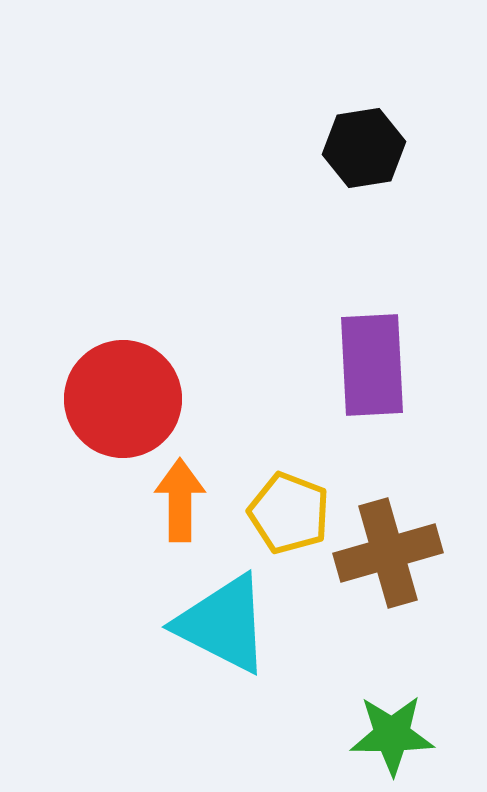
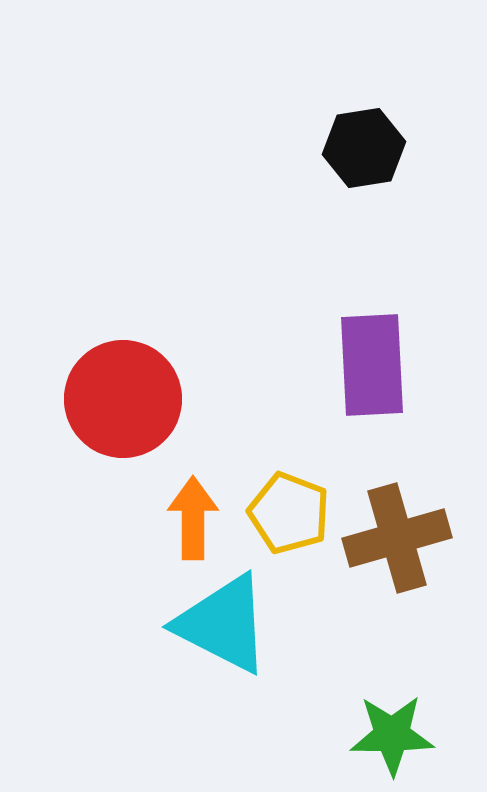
orange arrow: moved 13 px right, 18 px down
brown cross: moved 9 px right, 15 px up
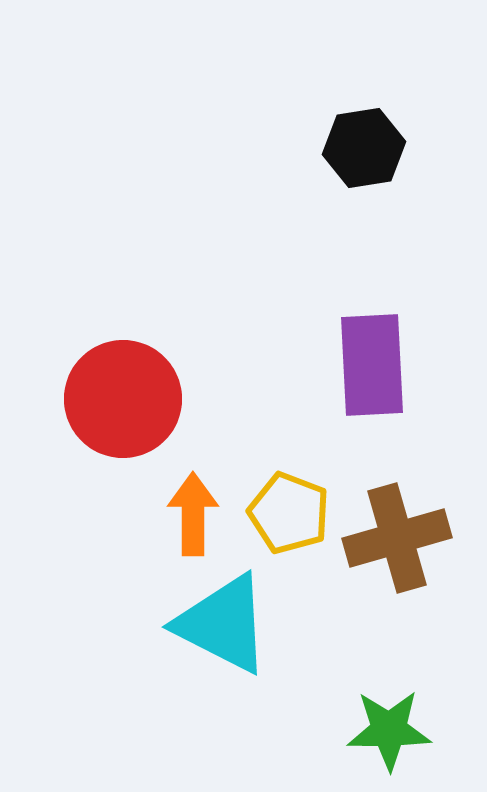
orange arrow: moved 4 px up
green star: moved 3 px left, 5 px up
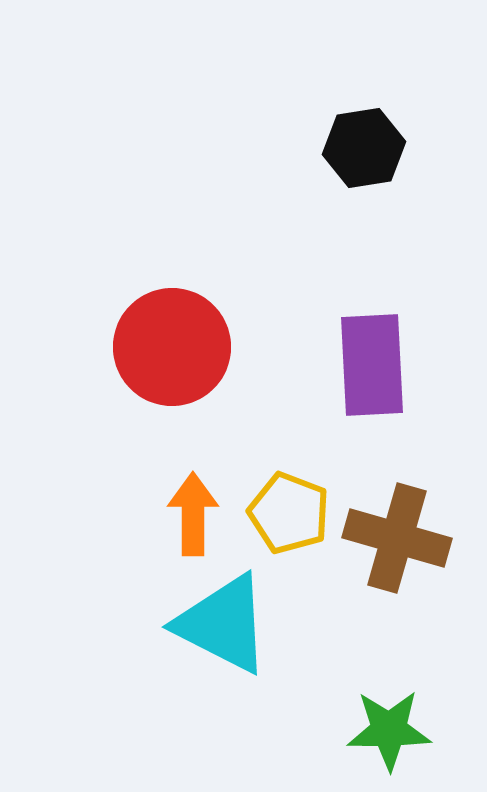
red circle: moved 49 px right, 52 px up
brown cross: rotated 32 degrees clockwise
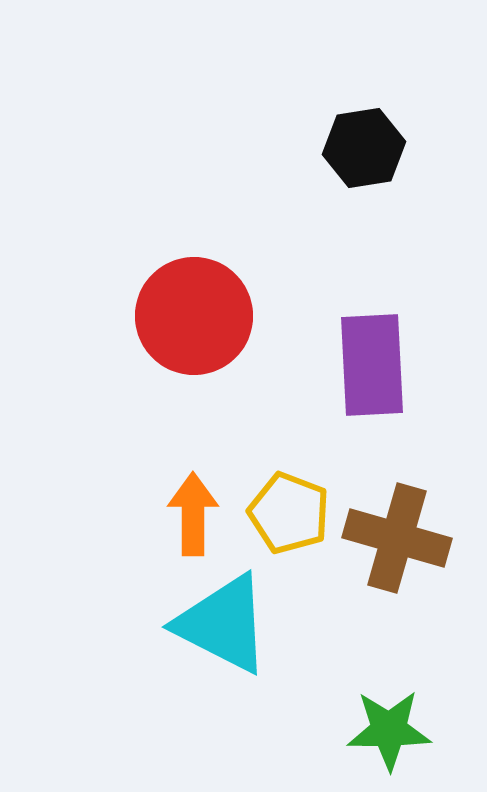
red circle: moved 22 px right, 31 px up
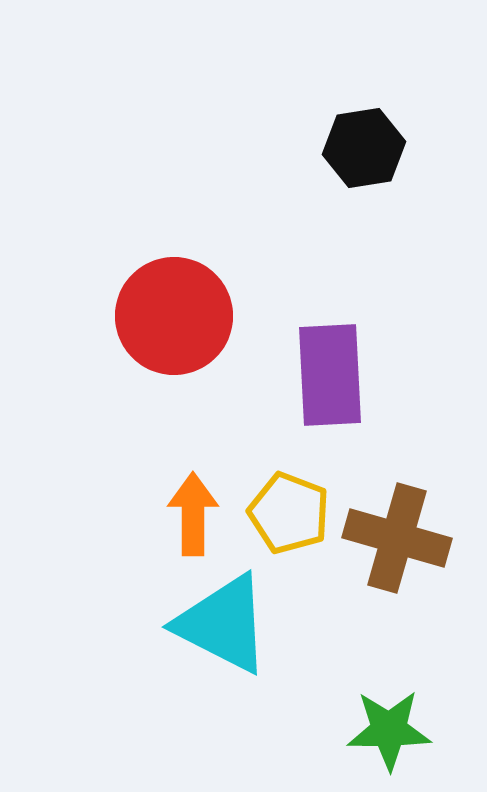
red circle: moved 20 px left
purple rectangle: moved 42 px left, 10 px down
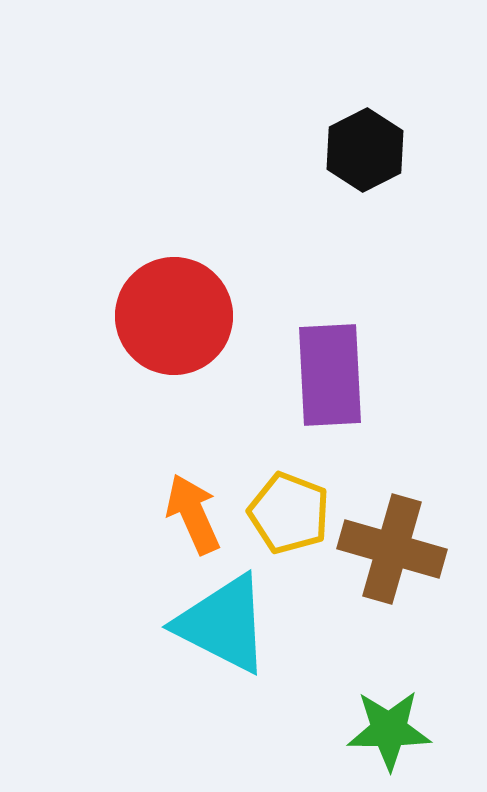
black hexagon: moved 1 px right, 2 px down; rotated 18 degrees counterclockwise
orange arrow: rotated 24 degrees counterclockwise
brown cross: moved 5 px left, 11 px down
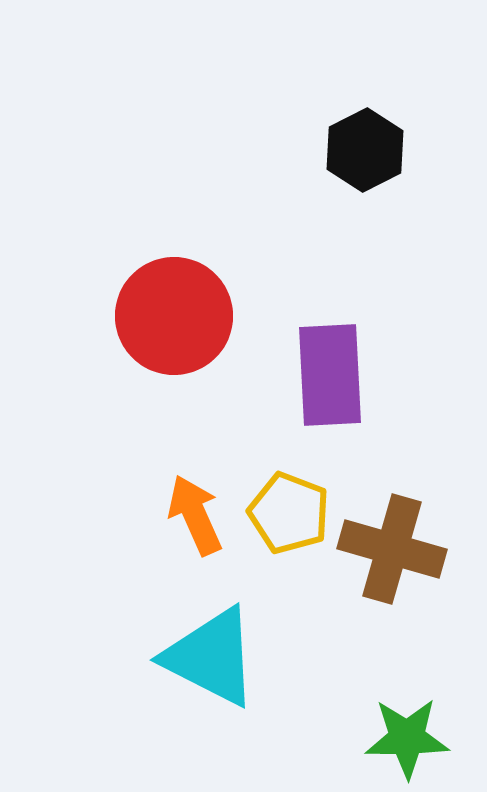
orange arrow: moved 2 px right, 1 px down
cyan triangle: moved 12 px left, 33 px down
green star: moved 18 px right, 8 px down
